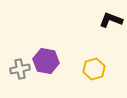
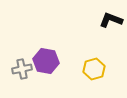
gray cross: moved 2 px right
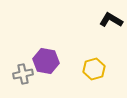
black L-shape: rotated 10 degrees clockwise
gray cross: moved 1 px right, 5 px down
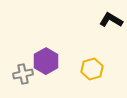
purple hexagon: rotated 20 degrees clockwise
yellow hexagon: moved 2 px left
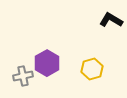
purple hexagon: moved 1 px right, 2 px down
gray cross: moved 2 px down
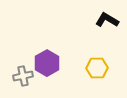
black L-shape: moved 4 px left
yellow hexagon: moved 5 px right, 1 px up; rotated 15 degrees clockwise
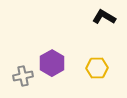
black L-shape: moved 3 px left, 3 px up
purple hexagon: moved 5 px right
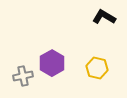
yellow hexagon: rotated 15 degrees clockwise
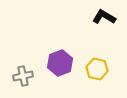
purple hexagon: moved 8 px right; rotated 10 degrees clockwise
yellow hexagon: moved 1 px down
